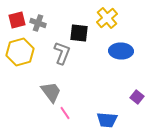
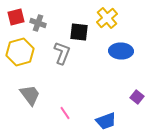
red square: moved 1 px left, 3 px up
black square: moved 1 px up
gray trapezoid: moved 21 px left, 3 px down
blue trapezoid: moved 1 px left, 1 px down; rotated 25 degrees counterclockwise
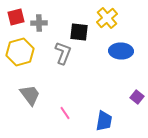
gray cross: moved 1 px right; rotated 21 degrees counterclockwise
gray L-shape: moved 1 px right
blue trapezoid: moved 2 px left; rotated 60 degrees counterclockwise
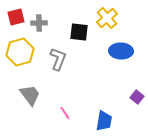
gray L-shape: moved 5 px left, 6 px down
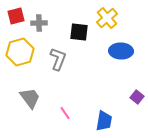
red square: moved 1 px up
gray trapezoid: moved 3 px down
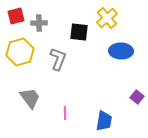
pink line: rotated 32 degrees clockwise
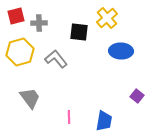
gray L-shape: moved 2 px left; rotated 60 degrees counterclockwise
purple square: moved 1 px up
pink line: moved 4 px right, 4 px down
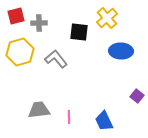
gray trapezoid: moved 9 px right, 12 px down; rotated 60 degrees counterclockwise
blue trapezoid: rotated 145 degrees clockwise
